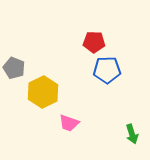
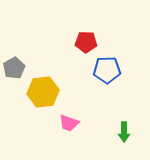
red pentagon: moved 8 px left
gray pentagon: rotated 20 degrees clockwise
yellow hexagon: rotated 20 degrees clockwise
green arrow: moved 8 px left, 2 px up; rotated 18 degrees clockwise
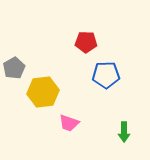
blue pentagon: moved 1 px left, 5 px down
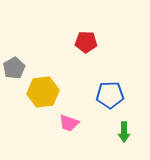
blue pentagon: moved 4 px right, 20 px down
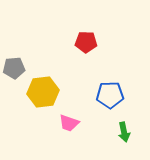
gray pentagon: rotated 25 degrees clockwise
green arrow: rotated 12 degrees counterclockwise
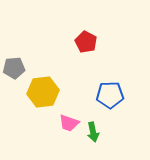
red pentagon: rotated 25 degrees clockwise
green arrow: moved 31 px left
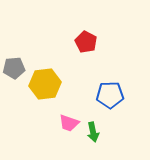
yellow hexagon: moved 2 px right, 8 px up
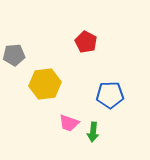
gray pentagon: moved 13 px up
green arrow: rotated 18 degrees clockwise
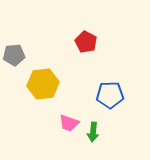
yellow hexagon: moved 2 px left
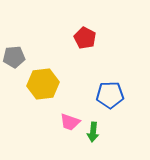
red pentagon: moved 1 px left, 4 px up
gray pentagon: moved 2 px down
pink trapezoid: moved 1 px right, 1 px up
